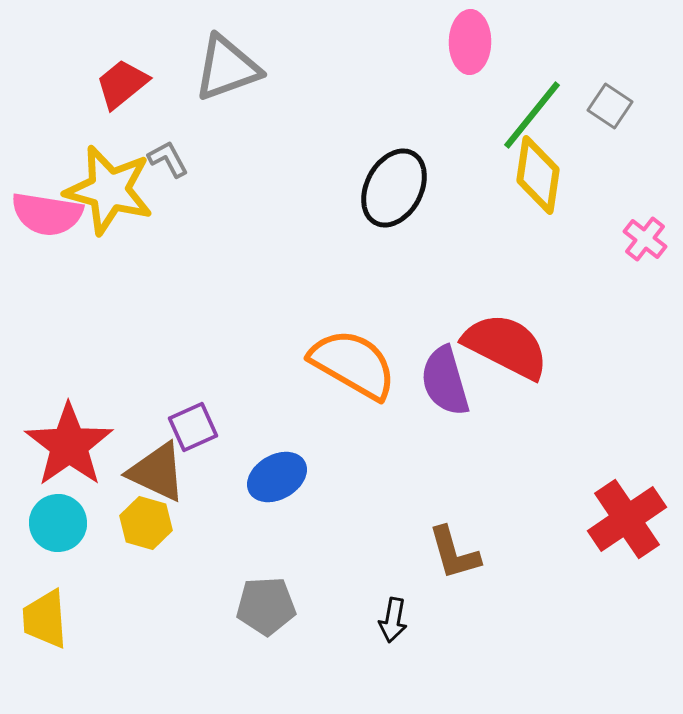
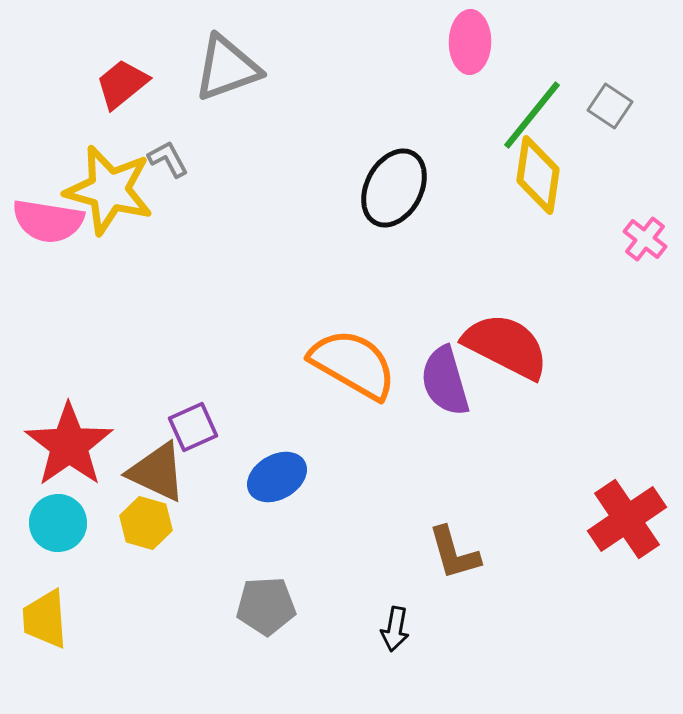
pink semicircle: moved 1 px right, 7 px down
black arrow: moved 2 px right, 9 px down
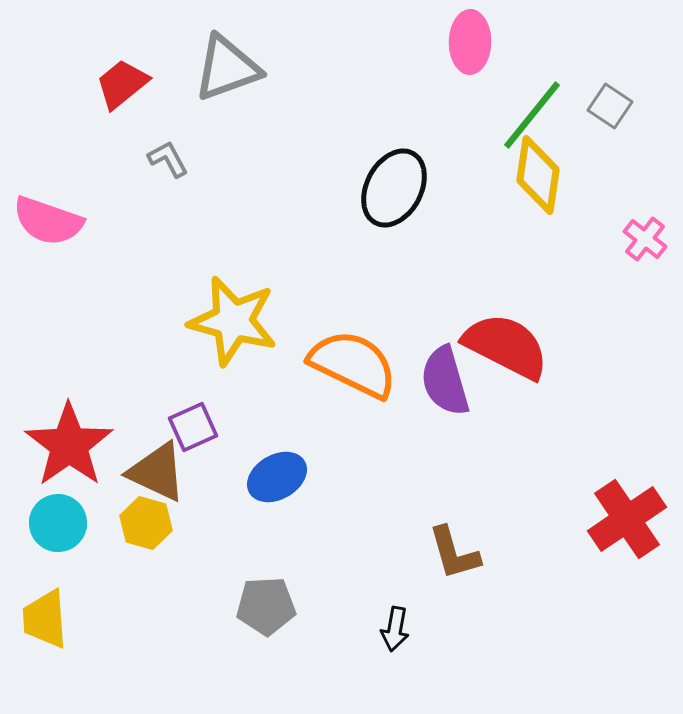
yellow star: moved 124 px right, 131 px down
pink semicircle: rotated 10 degrees clockwise
orange semicircle: rotated 4 degrees counterclockwise
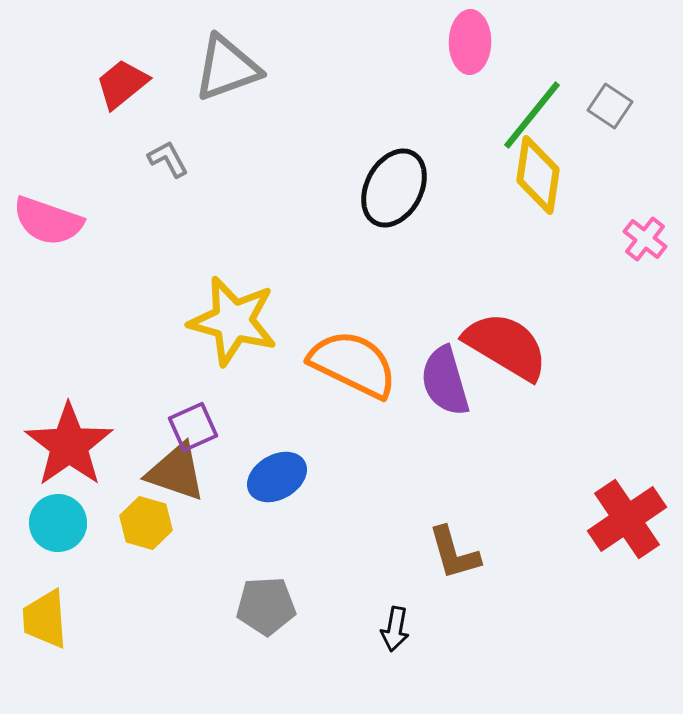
red semicircle: rotated 4 degrees clockwise
brown triangle: moved 19 px right; rotated 6 degrees counterclockwise
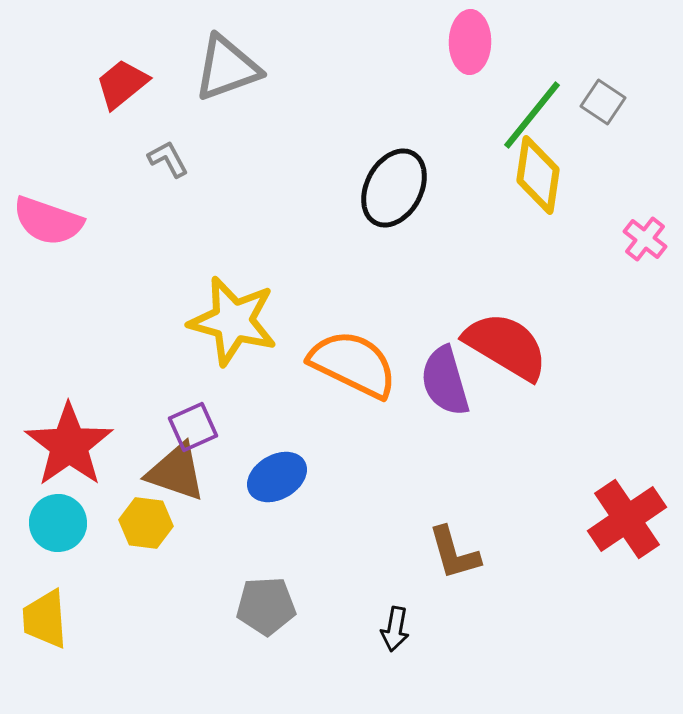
gray square: moved 7 px left, 4 px up
yellow hexagon: rotated 9 degrees counterclockwise
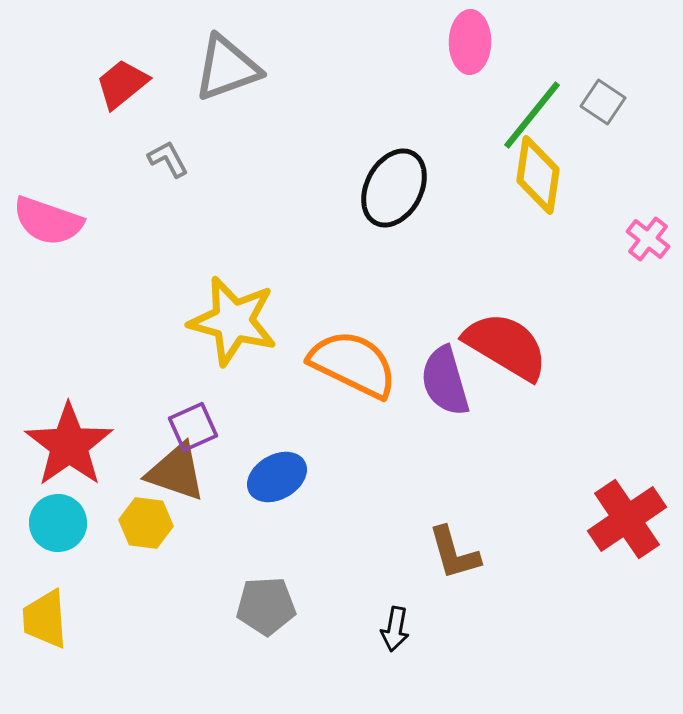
pink cross: moved 3 px right
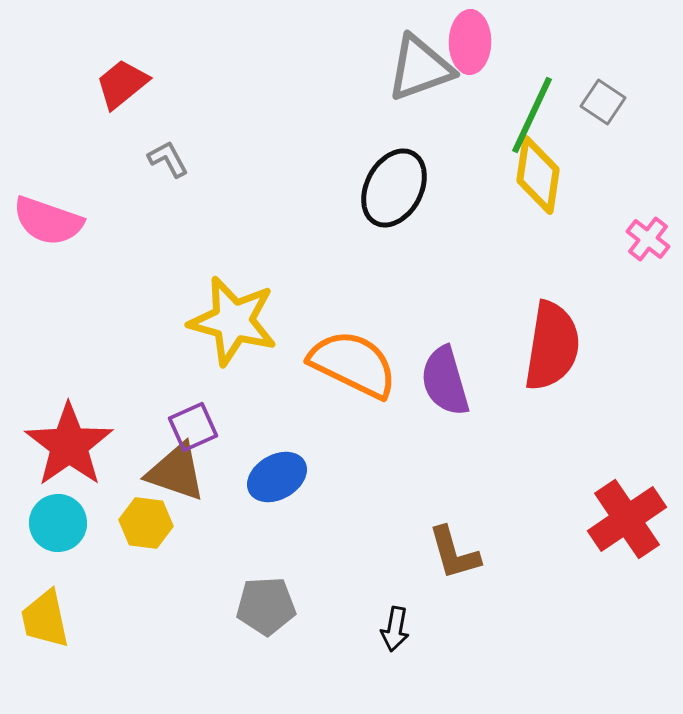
gray triangle: moved 193 px right
green line: rotated 14 degrees counterclockwise
red semicircle: moved 46 px right; rotated 68 degrees clockwise
yellow trapezoid: rotated 8 degrees counterclockwise
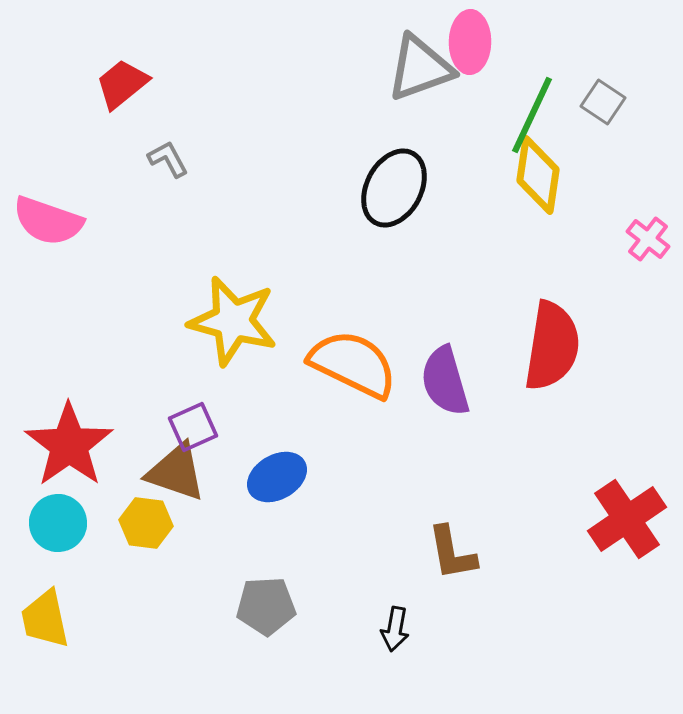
brown L-shape: moved 2 px left; rotated 6 degrees clockwise
